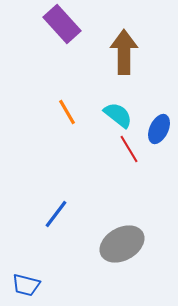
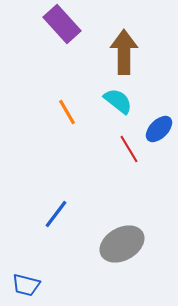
cyan semicircle: moved 14 px up
blue ellipse: rotated 20 degrees clockwise
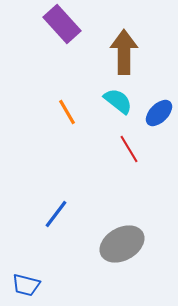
blue ellipse: moved 16 px up
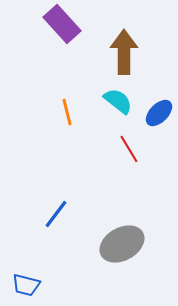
orange line: rotated 16 degrees clockwise
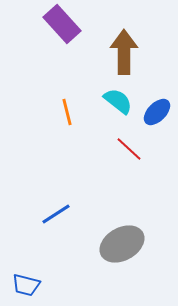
blue ellipse: moved 2 px left, 1 px up
red line: rotated 16 degrees counterclockwise
blue line: rotated 20 degrees clockwise
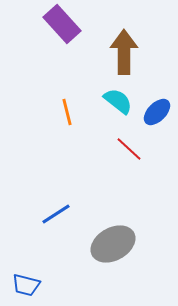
gray ellipse: moved 9 px left
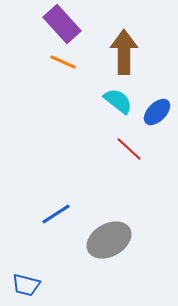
orange line: moved 4 px left, 50 px up; rotated 52 degrees counterclockwise
gray ellipse: moved 4 px left, 4 px up
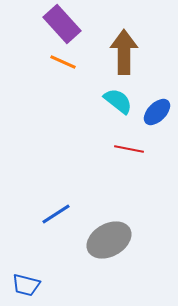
red line: rotated 32 degrees counterclockwise
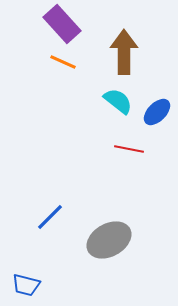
blue line: moved 6 px left, 3 px down; rotated 12 degrees counterclockwise
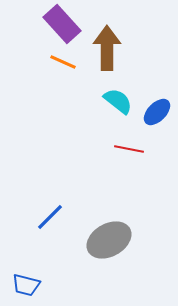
brown arrow: moved 17 px left, 4 px up
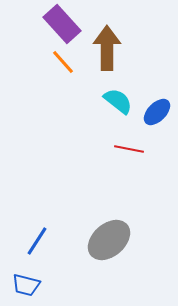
orange line: rotated 24 degrees clockwise
blue line: moved 13 px left, 24 px down; rotated 12 degrees counterclockwise
gray ellipse: rotated 12 degrees counterclockwise
